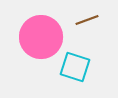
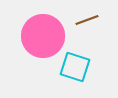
pink circle: moved 2 px right, 1 px up
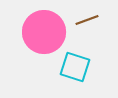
pink circle: moved 1 px right, 4 px up
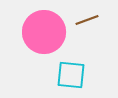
cyan square: moved 4 px left, 8 px down; rotated 12 degrees counterclockwise
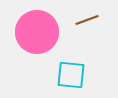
pink circle: moved 7 px left
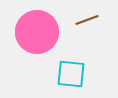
cyan square: moved 1 px up
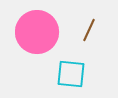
brown line: moved 2 px right, 10 px down; rotated 45 degrees counterclockwise
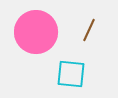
pink circle: moved 1 px left
